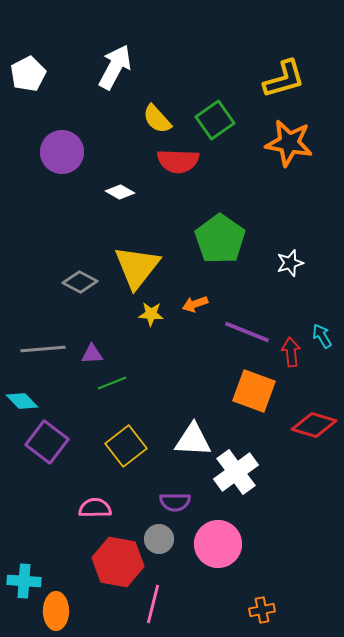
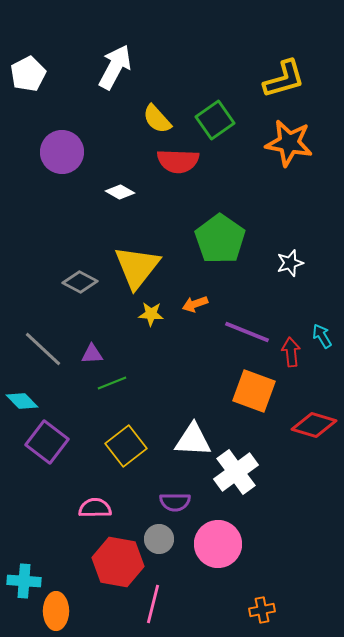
gray line: rotated 48 degrees clockwise
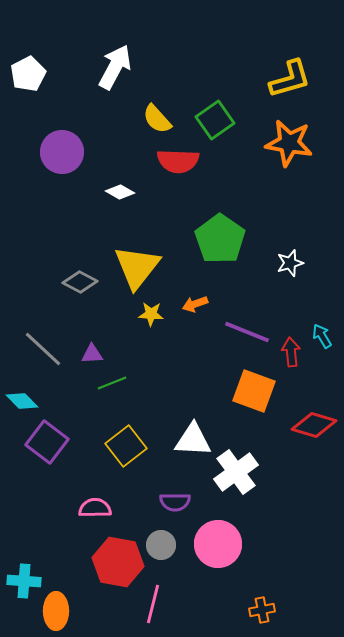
yellow L-shape: moved 6 px right
gray circle: moved 2 px right, 6 px down
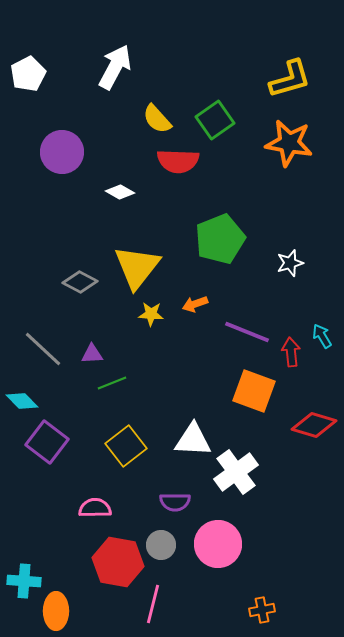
green pentagon: rotated 15 degrees clockwise
